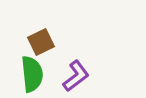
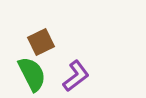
green semicircle: rotated 21 degrees counterclockwise
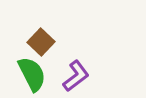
brown square: rotated 20 degrees counterclockwise
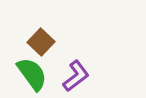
green semicircle: rotated 9 degrees counterclockwise
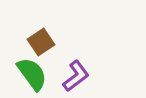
brown square: rotated 12 degrees clockwise
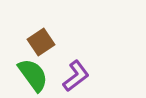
green semicircle: moved 1 px right, 1 px down
